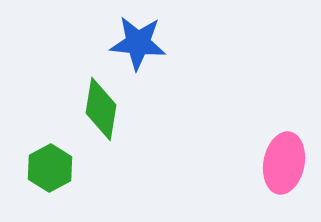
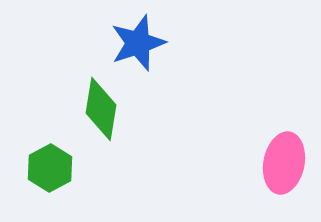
blue star: rotated 24 degrees counterclockwise
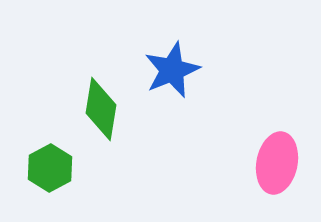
blue star: moved 34 px right, 27 px down; rotated 4 degrees counterclockwise
pink ellipse: moved 7 px left
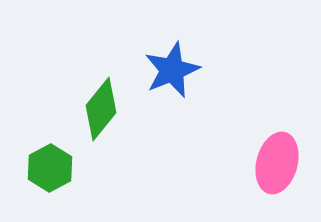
green diamond: rotated 30 degrees clockwise
pink ellipse: rotated 4 degrees clockwise
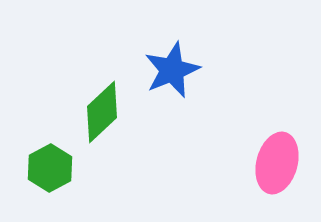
green diamond: moved 1 px right, 3 px down; rotated 8 degrees clockwise
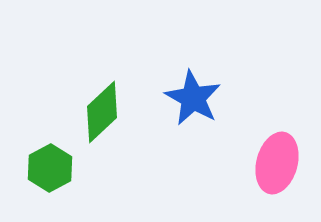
blue star: moved 21 px right, 28 px down; rotated 20 degrees counterclockwise
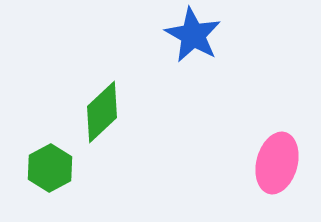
blue star: moved 63 px up
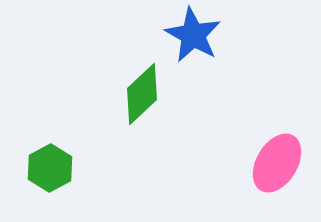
green diamond: moved 40 px right, 18 px up
pink ellipse: rotated 16 degrees clockwise
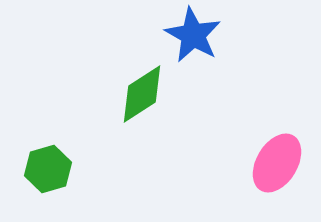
green diamond: rotated 10 degrees clockwise
green hexagon: moved 2 px left, 1 px down; rotated 12 degrees clockwise
